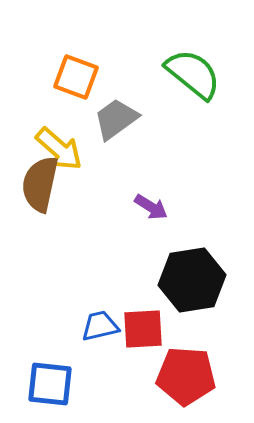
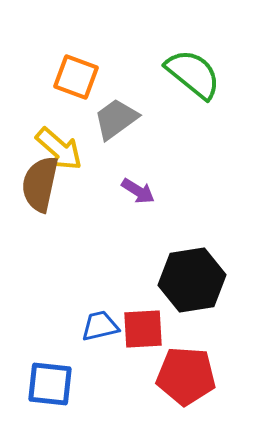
purple arrow: moved 13 px left, 16 px up
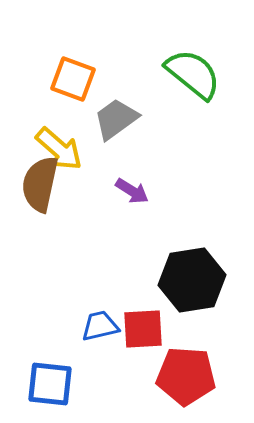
orange square: moved 3 px left, 2 px down
purple arrow: moved 6 px left
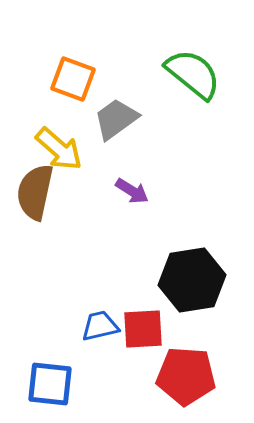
brown semicircle: moved 5 px left, 8 px down
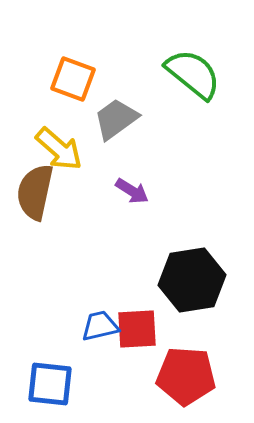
red square: moved 6 px left
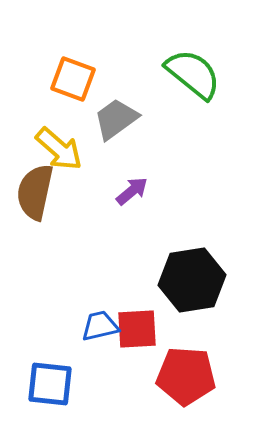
purple arrow: rotated 72 degrees counterclockwise
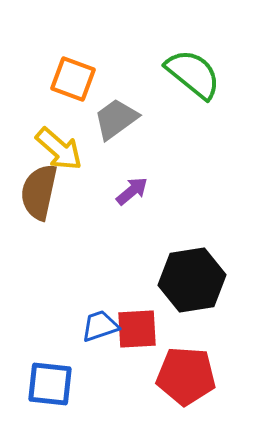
brown semicircle: moved 4 px right
blue trapezoid: rotated 6 degrees counterclockwise
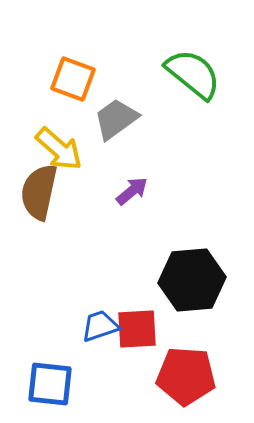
black hexagon: rotated 4 degrees clockwise
